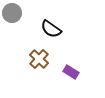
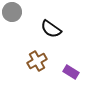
gray circle: moved 1 px up
brown cross: moved 2 px left, 2 px down; rotated 18 degrees clockwise
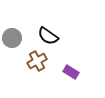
gray circle: moved 26 px down
black semicircle: moved 3 px left, 7 px down
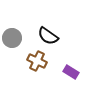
brown cross: rotated 36 degrees counterclockwise
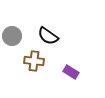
gray circle: moved 2 px up
brown cross: moved 3 px left; rotated 18 degrees counterclockwise
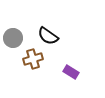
gray circle: moved 1 px right, 2 px down
brown cross: moved 1 px left, 2 px up; rotated 24 degrees counterclockwise
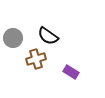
brown cross: moved 3 px right
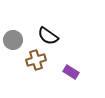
gray circle: moved 2 px down
brown cross: moved 1 px down
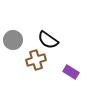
black semicircle: moved 4 px down
